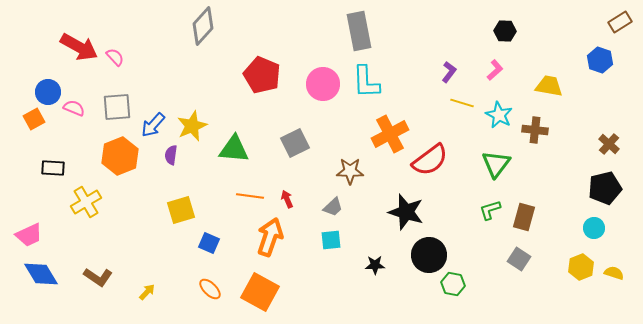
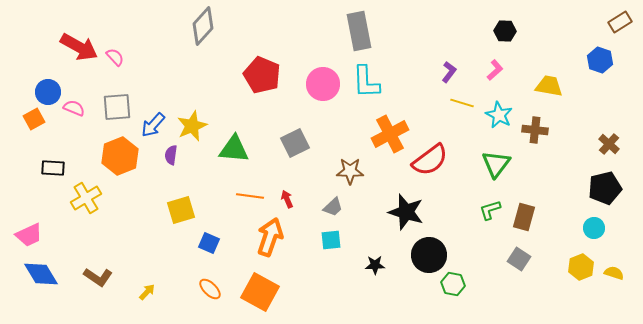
yellow cross at (86, 202): moved 4 px up
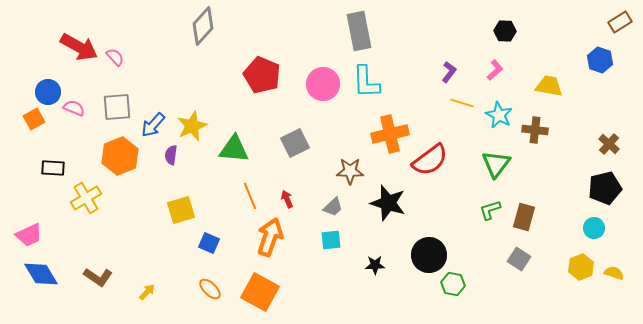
orange cross at (390, 134): rotated 15 degrees clockwise
orange line at (250, 196): rotated 60 degrees clockwise
black star at (406, 212): moved 18 px left, 9 px up
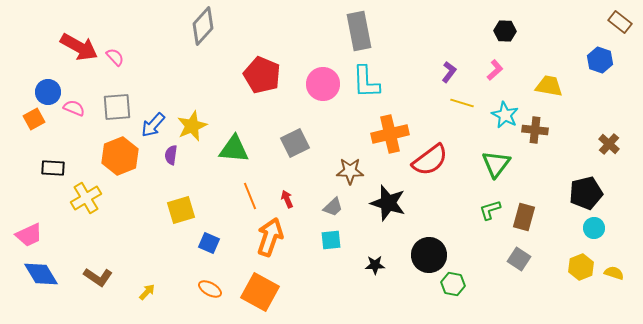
brown rectangle at (620, 22): rotated 70 degrees clockwise
cyan star at (499, 115): moved 6 px right
black pentagon at (605, 188): moved 19 px left, 5 px down
orange ellipse at (210, 289): rotated 15 degrees counterclockwise
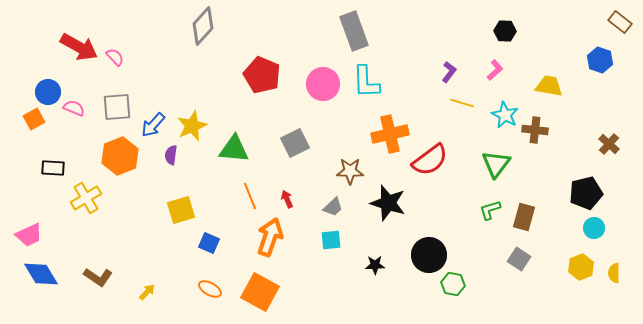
gray rectangle at (359, 31): moved 5 px left; rotated 9 degrees counterclockwise
yellow semicircle at (614, 273): rotated 108 degrees counterclockwise
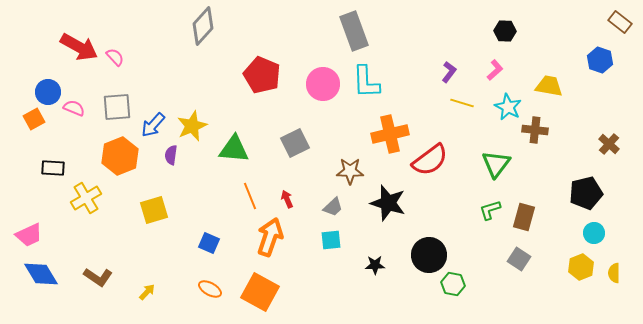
cyan star at (505, 115): moved 3 px right, 8 px up
yellow square at (181, 210): moved 27 px left
cyan circle at (594, 228): moved 5 px down
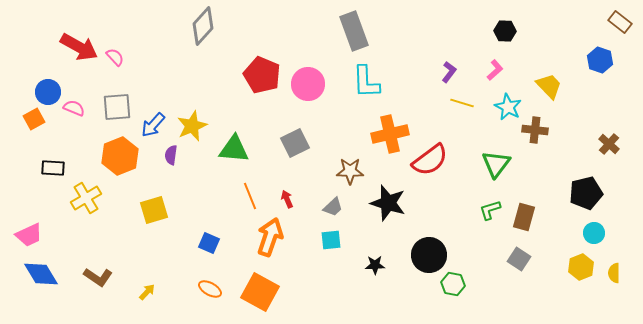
pink circle at (323, 84): moved 15 px left
yellow trapezoid at (549, 86): rotated 36 degrees clockwise
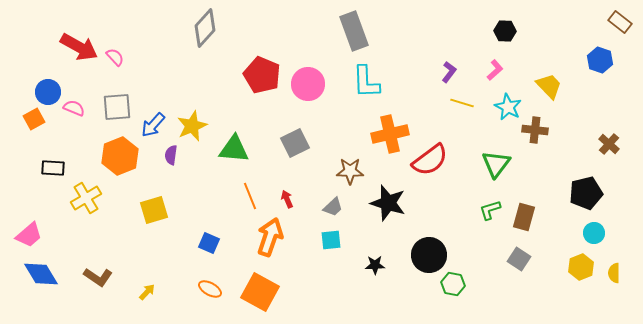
gray diamond at (203, 26): moved 2 px right, 2 px down
pink trapezoid at (29, 235): rotated 16 degrees counterclockwise
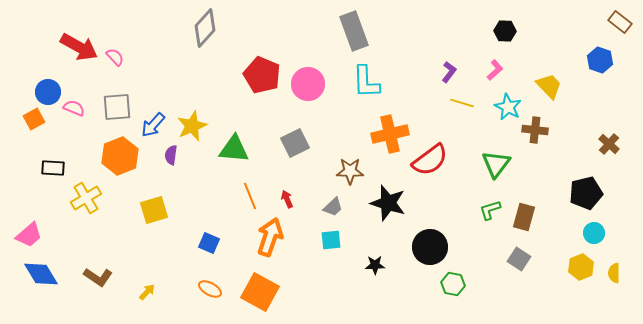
black circle at (429, 255): moved 1 px right, 8 px up
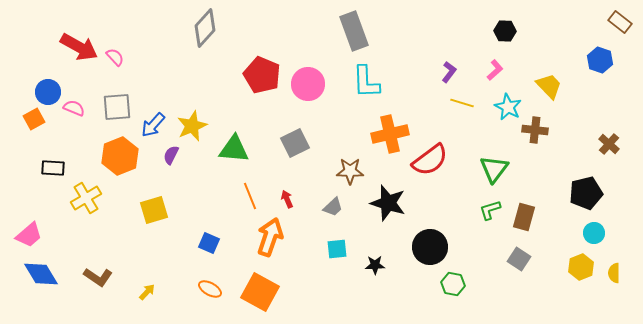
purple semicircle at (171, 155): rotated 18 degrees clockwise
green triangle at (496, 164): moved 2 px left, 5 px down
cyan square at (331, 240): moved 6 px right, 9 px down
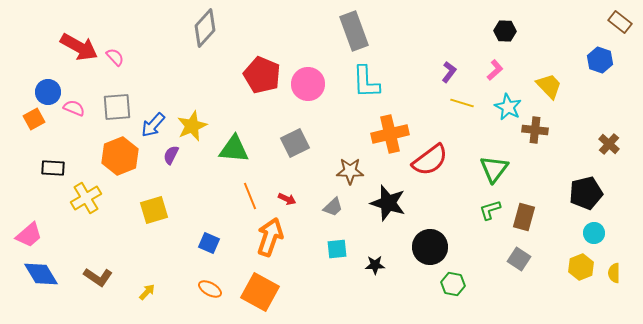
red arrow at (287, 199): rotated 138 degrees clockwise
